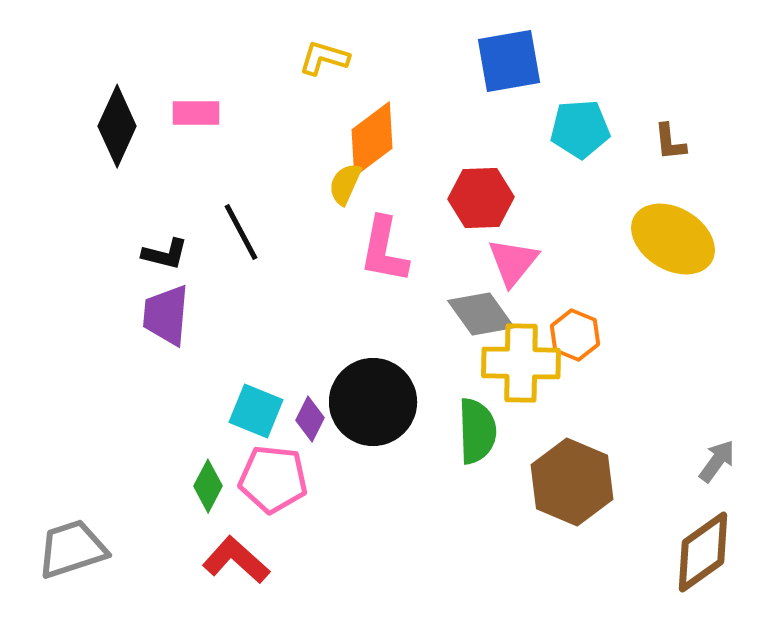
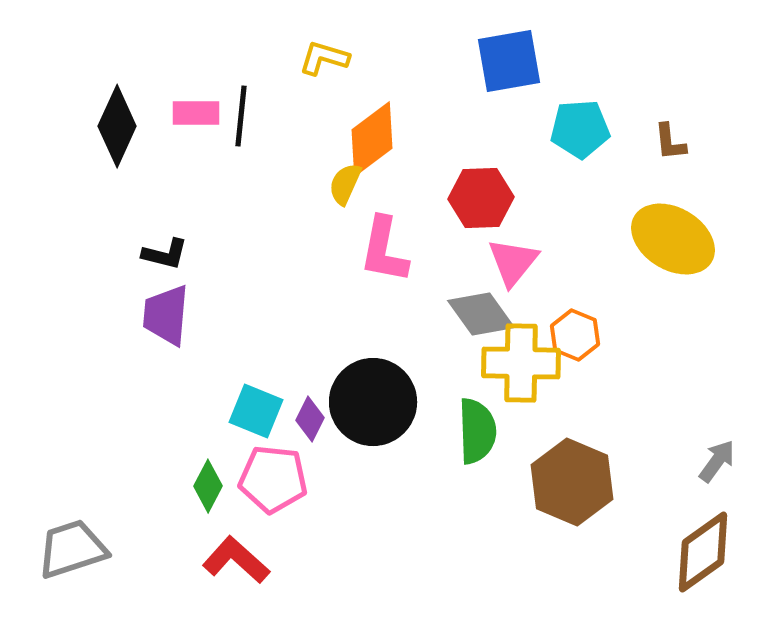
black line: moved 116 px up; rotated 34 degrees clockwise
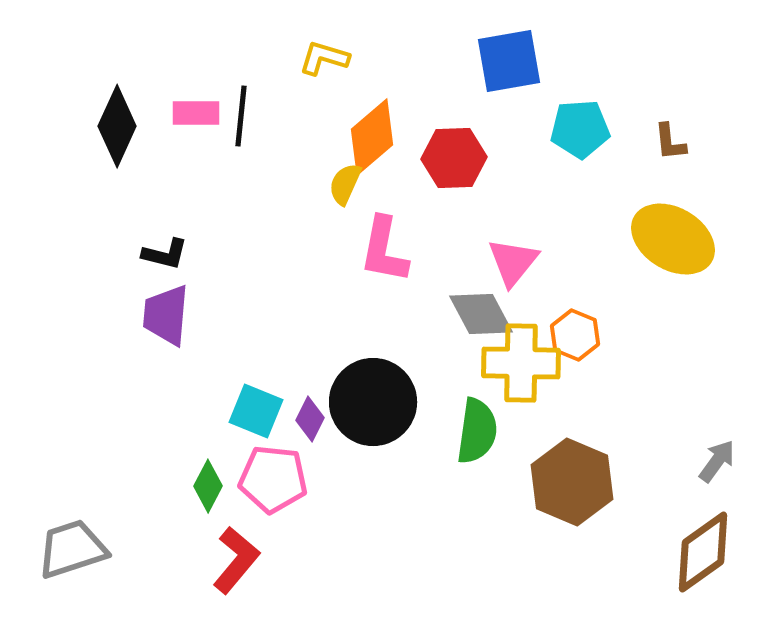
orange diamond: moved 2 px up; rotated 4 degrees counterclockwise
red hexagon: moved 27 px left, 40 px up
gray diamond: rotated 8 degrees clockwise
green semicircle: rotated 10 degrees clockwise
red L-shape: rotated 88 degrees clockwise
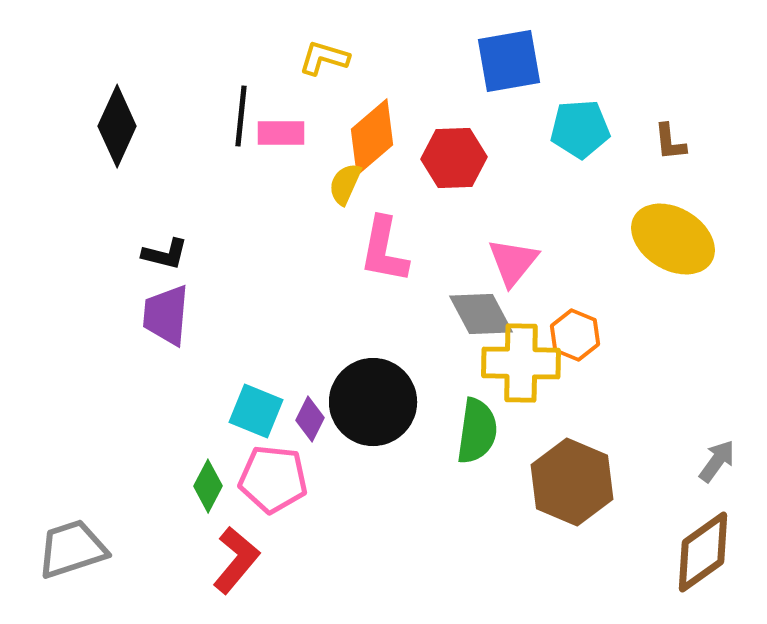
pink rectangle: moved 85 px right, 20 px down
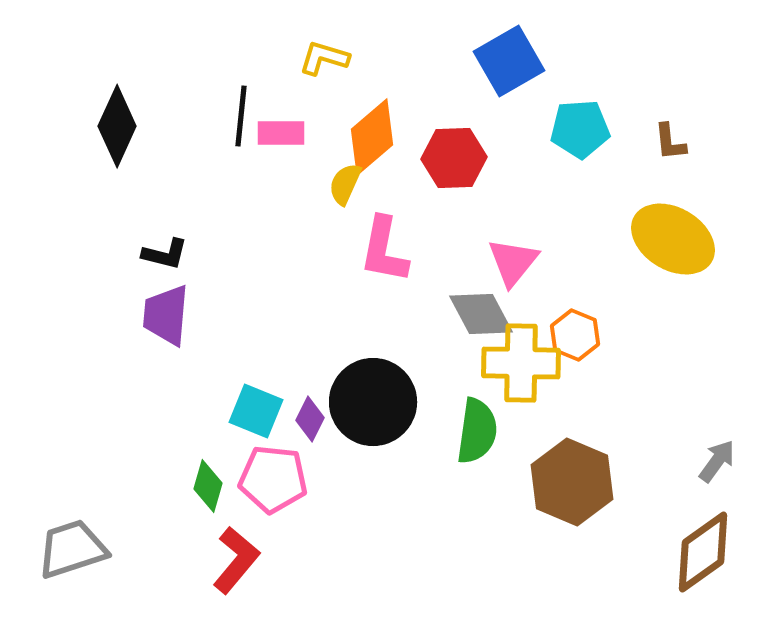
blue square: rotated 20 degrees counterclockwise
green diamond: rotated 12 degrees counterclockwise
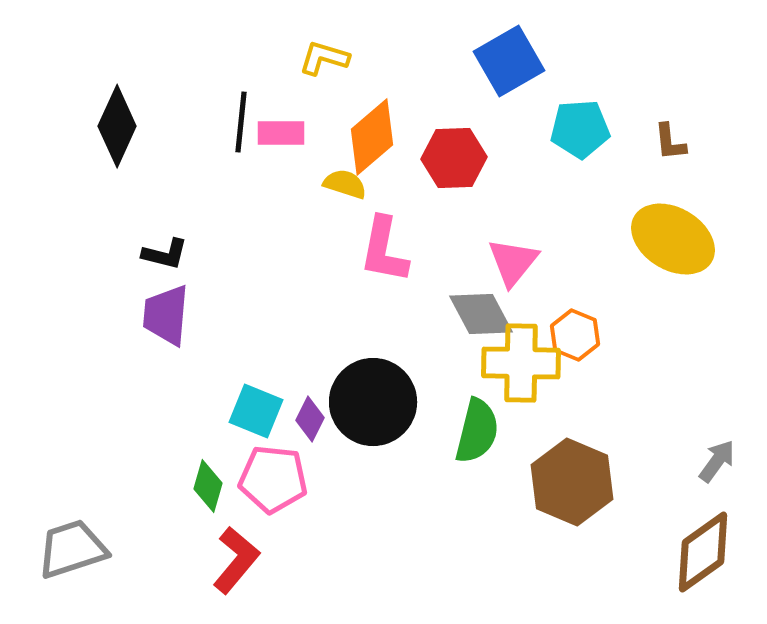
black line: moved 6 px down
yellow semicircle: rotated 84 degrees clockwise
green semicircle: rotated 6 degrees clockwise
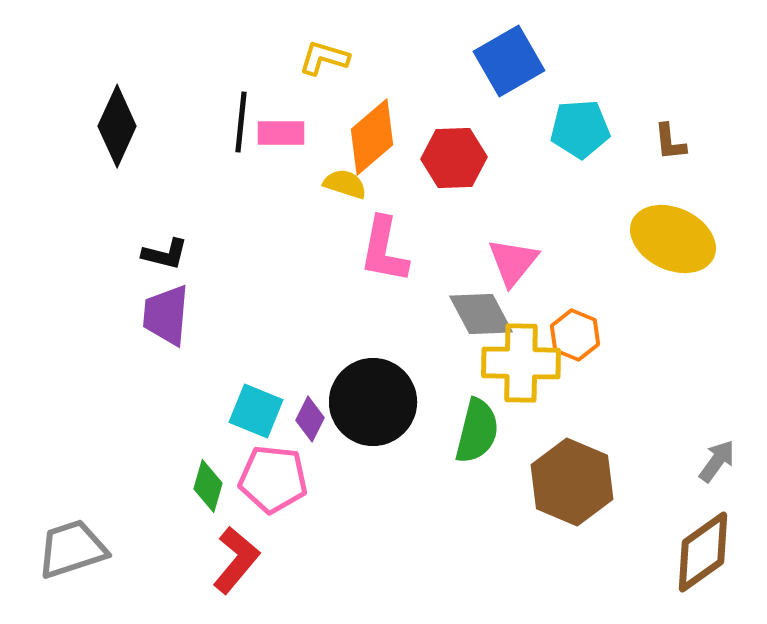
yellow ellipse: rotated 6 degrees counterclockwise
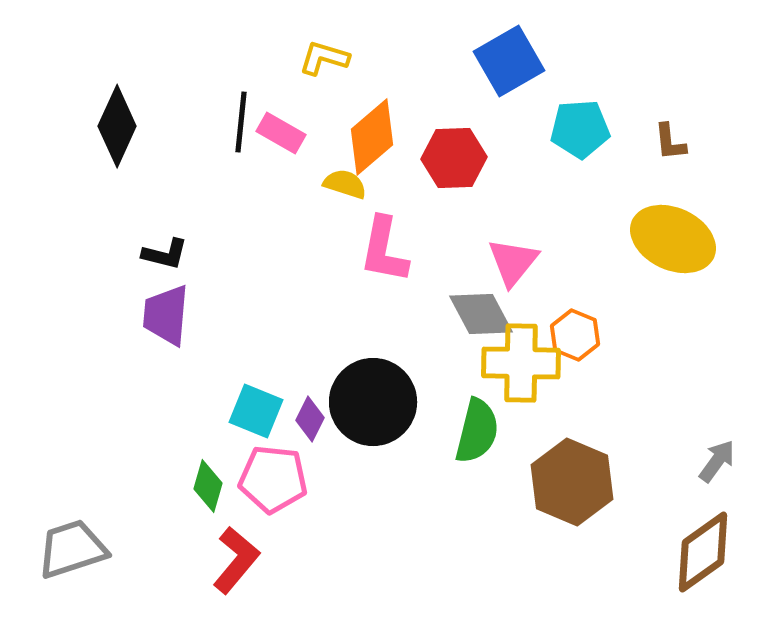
pink rectangle: rotated 30 degrees clockwise
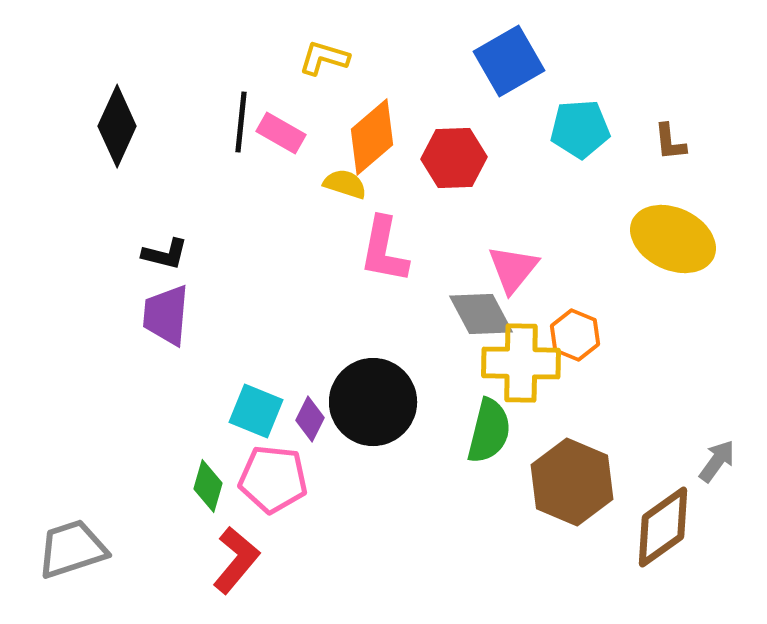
pink triangle: moved 7 px down
green semicircle: moved 12 px right
brown diamond: moved 40 px left, 25 px up
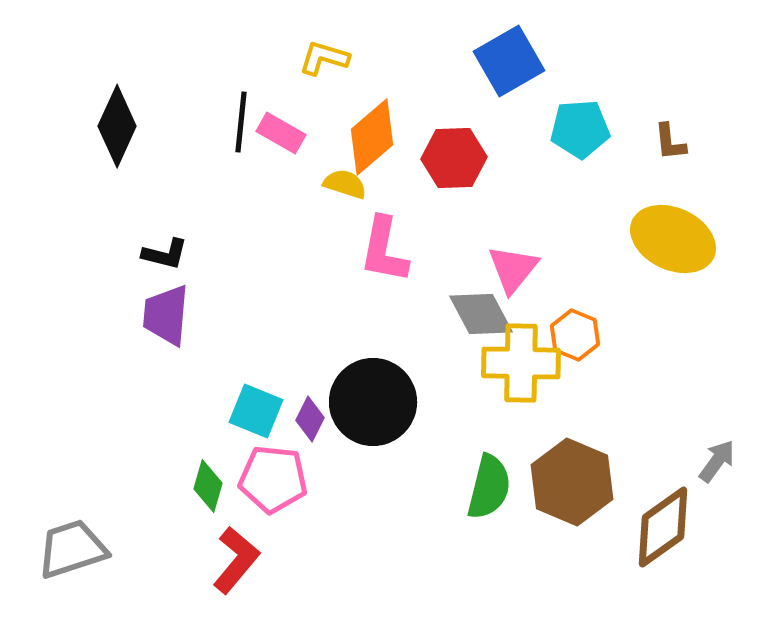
green semicircle: moved 56 px down
